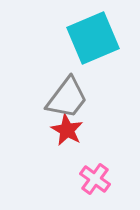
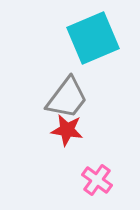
red star: rotated 20 degrees counterclockwise
pink cross: moved 2 px right, 1 px down
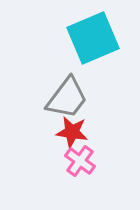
red star: moved 5 px right, 2 px down
pink cross: moved 17 px left, 19 px up
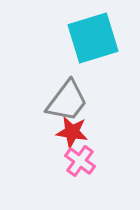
cyan square: rotated 6 degrees clockwise
gray trapezoid: moved 3 px down
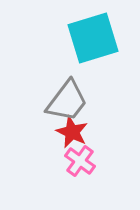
red star: rotated 16 degrees clockwise
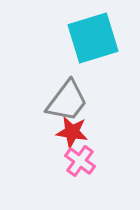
red star: rotated 16 degrees counterclockwise
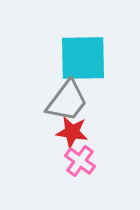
cyan square: moved 10 px left, 20 px down; rotated 16 degrees clockwise
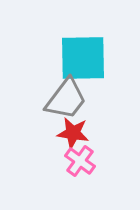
gray trapezoid: moved 1 px left, 2 px up
red star: moved 1 px right, 1 px down
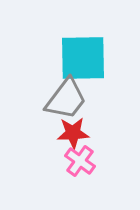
red star: rotated 12 degrees counterclockwise
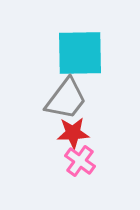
cyan square: moved 3 px left, 5 px up
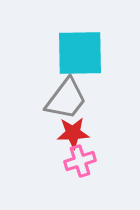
pink cross: rotated 36 degrees clockwise
